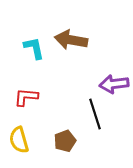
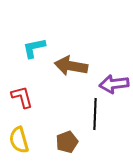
brown arrow: moved 26 px down
cyan L-shape: rotated 90 degrees counterclockwise
red L-shape: moved 4 px left; rotated 70 degrees clockwise
black line: rotated 20 degrees clockwise
brown pentagon: moved 2 px right, 1 px down
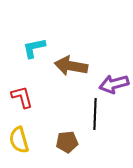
purple arrow: rotated 8 degrees counterclockwise
brown pentagon: rotated 15 degrees clockwise
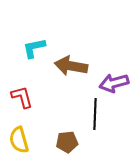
purple arrow: moved 1 px up
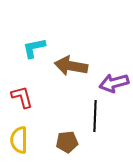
black line: moved 2 px down
yellow semicircle: rotated 16 degrees clockwise
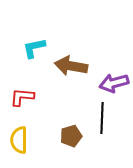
red L-shape: rotated 70 degrees counterclockwise
black line: moved 7 px right, 2 px down
brown pentagon: moved 4 px right, 6 px up; rotated 10 degrees counterclockwise
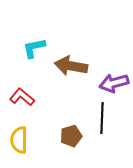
red L-shape: rotated 35 degrees clockwise
